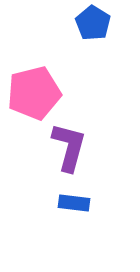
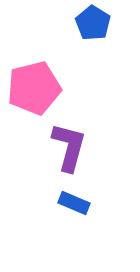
pink pentagon: moved 5 px up
blue rectangle: rotated 16 degrees clockwise
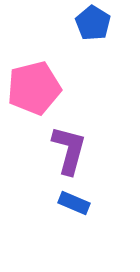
purple L-shape: moved 3 px down
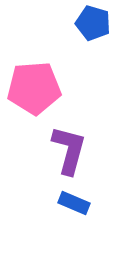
blue pentagon: rotated 16 degrees counterclockwise
pink pentagon: rotated 10 degrees clockwise
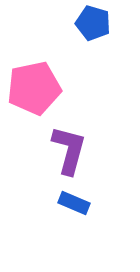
pink pentagon: rotated 8 degrees counterclockwise
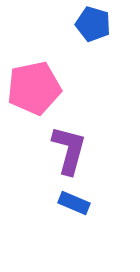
blue pentagon: moved 1 px down
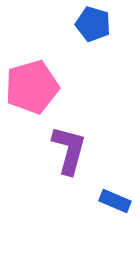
pink pentagon: moved 2 px left, 1 px up; rotated 4 degrees counterclockwise
blue rectangle: moved 41 px right, 2 px up
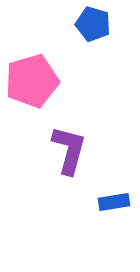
pink pentagon: moved 6 px up
blue rectangle: moved 1 px left, 1 px down; rotated 32 degrees counterclockwise
